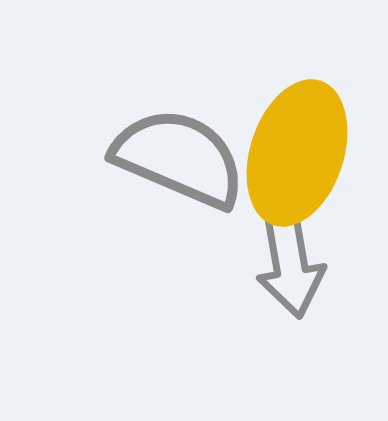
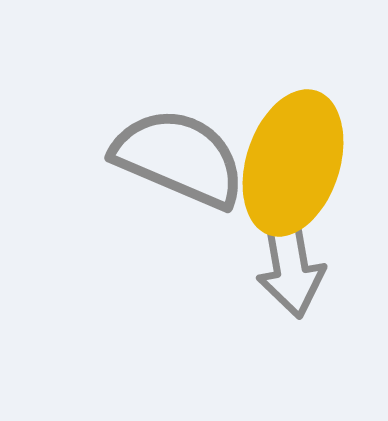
yellow ellipse: moved 4 px left, 10 px down
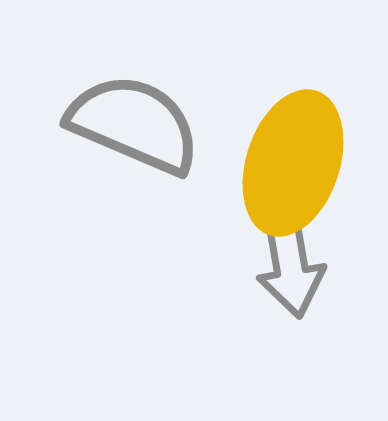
gray semicircle: moved 45 px left, 34 px up
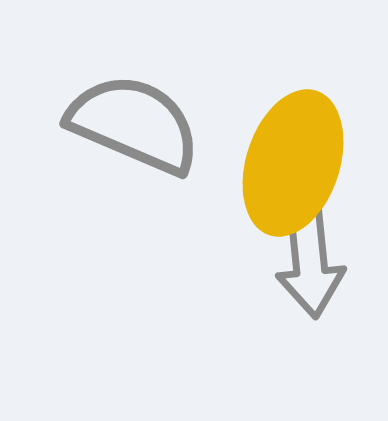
gray arrow: moved 20 px right; rotated 4 degrees clockwise
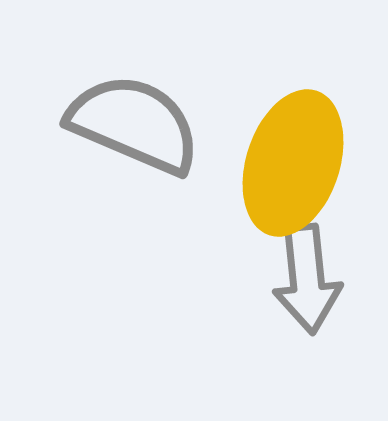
gray arrow: moved 3 px left, 16 px down
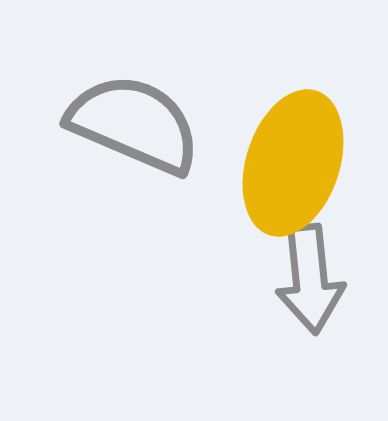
gray arrow: moved 3 px right
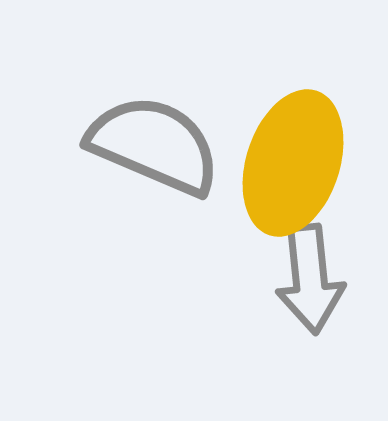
gray semicircle: moved 20 px right, 21 px down
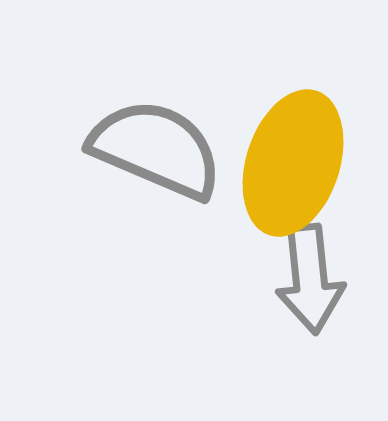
gray semicircle: moved 2 px right, 4 px down
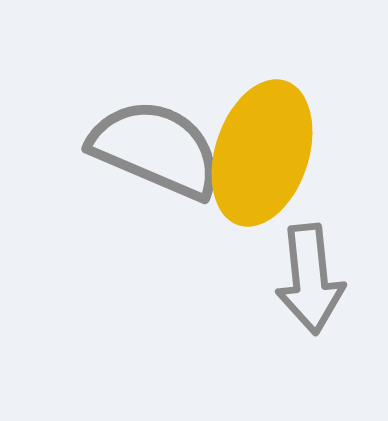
yellow ellipse: moved 31 px left, 10 px up
